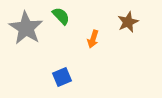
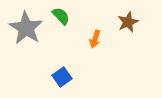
orange arrow: moved 2 px right
blue square: rotated 12 degrees counterclockwise
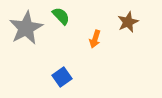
gray star: rotated 12 degrees clockwise
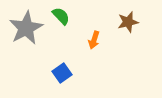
brown star: rotated 10 degrees clockwise
orange arrow: moved 1 px left, 1 px down
blue square: moved 4 px up
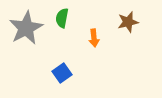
green semicircle: moved 1 px right, 2 px down; rotated 126 degrees counterclockwise
orange arrow: moved 2 px up; rotated 24 degrees counterclockwise
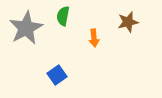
green semicircle: moved 1 px right, 2 px up
blue square: moved 5 px left, 2 px down
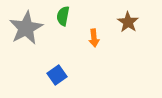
brown star: rotated 25 degrees counterclockwise
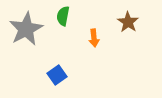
gray star: moved 1 px down
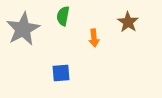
gray star: moved 3 px left
blue square: moved 4 px right, 2 px up; rotated 30 degrees clockwise
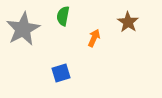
orange arrow: rotated 150 degrees counterclockwise
blue square: rotated 12 degrees counterclockwise
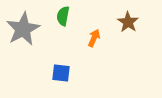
blue square: rotated 24 degrees clockwise
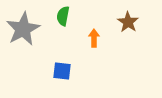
orange arrow: rotated 24 degrees counterclockwise
blue square: moved 1 px right, 2 px up
